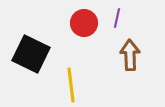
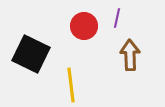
red circle: moved 3 px down
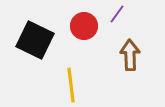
purple line: moved 4 px up; rotated 24 degrees clockwise
black square: moved 4 px right, 14 px up
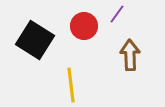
black square: rotated 6 degrees clockwise
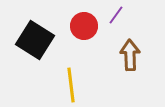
purple line: moved 1 px left, 1 px down
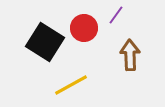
red circle: moved 2 px down
black square: moved 10 px right, 2 px down
yellow line: rotated 68 degrees clockwise
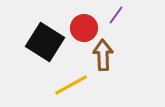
brown arrow: moved 27 px left
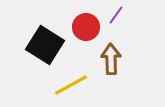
red circle: moved 2 px right, 1 px up
black square: moved 3 px down
brown arrow: moved 8 px right, 4 px down
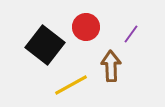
purple line: moved 15 px right, 19 px down
black square: rotated 6 degrees clockwise
brown arrow: moved 7 px down
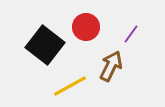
brown arrow: rotated 28 degrees clockwise
yellow line: moved 1 px left, 1 px down
